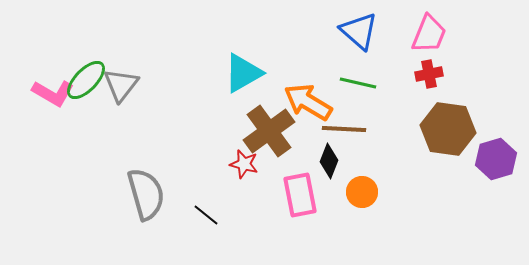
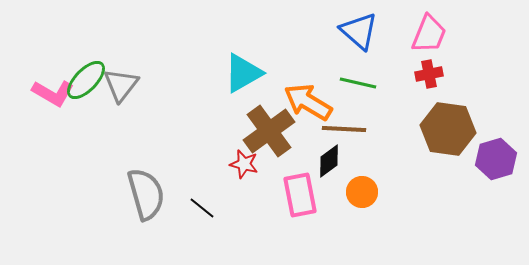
black diamond: rotated 32 degrees clockwise
black line: moved 4 px left, 7 px up
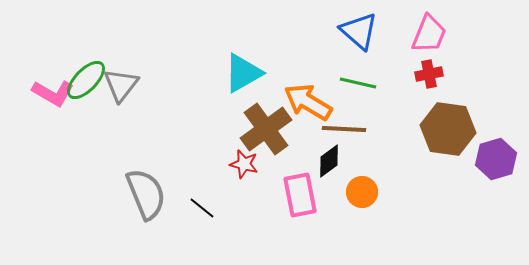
brown cross: moved 3 px left, 2 px up
gray semicircle: rotated 6 degrees counterclockwise
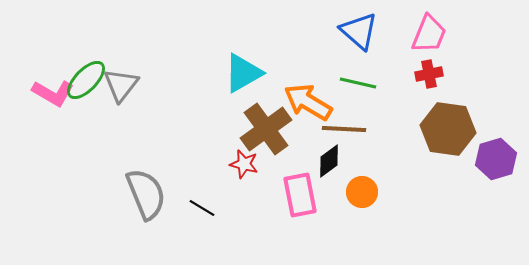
black line: rotated 8 degrees counterclockwise
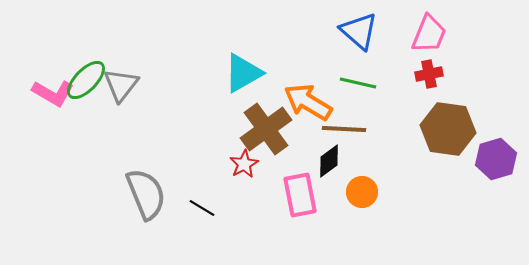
red star: rotated 28 degrees clockwise
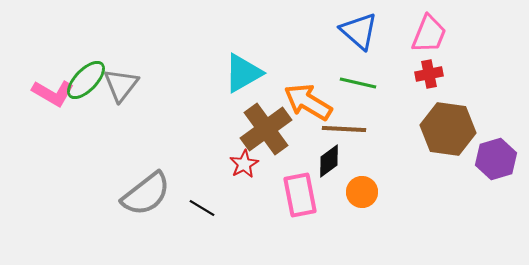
gray semicircle: rotated 74 degrees clockwise
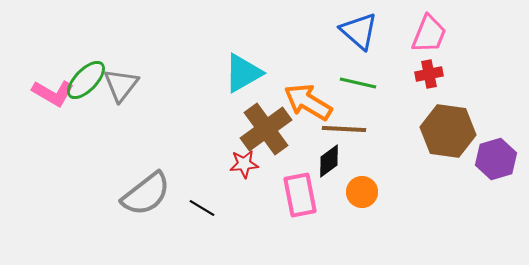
brown hexagon: moved 2 px down
red star: rotated 24 degrees clockwise
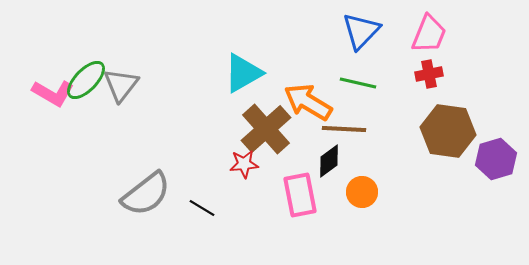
blue triangle: moved 2 px right; rotated 33 degrees clockwise
brown cross: rotated 6 degrees counterclockwise
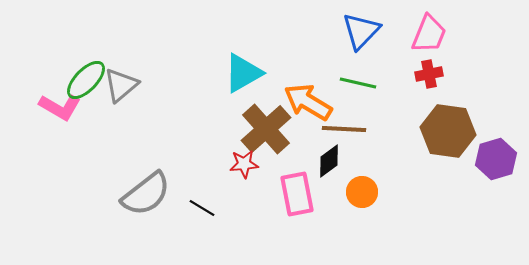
gray triangle: rotated 12 degrees clockwise
pink L-shape: moved 7 px right, 14 px down
pink rectangle: moved 3 px left, 1 px up
